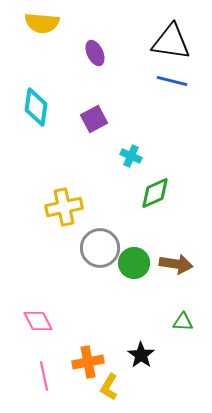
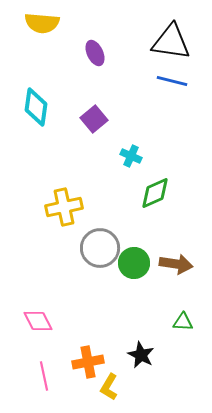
purple square: rotated 12 degrees counterclockwise
black star: rotated 8 degrees counterclockwise
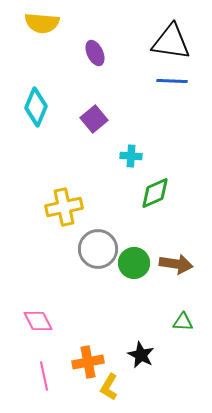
blue line: rotated 12 degrees counterclockwise
cyan diamond: rotated 15 degrees clockwise
cyan cross: rotated 20 degrees counterclockwise
gray circle: moved 2 px left, 1 px down
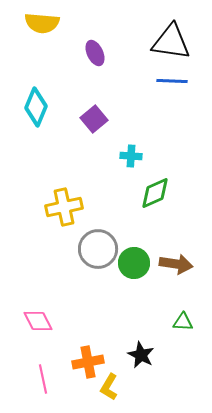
pink line: moved 1 px left, 3 px down
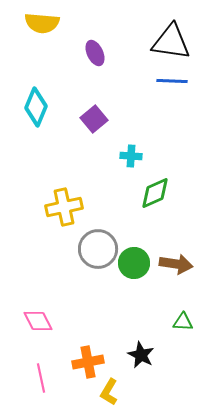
pink line: moved 2 px left, 1 px up
yellow L-shape: moved 5 px down
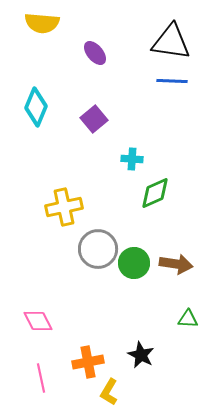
purple ellipse: rotated 15 degrees counterclockwise
cyan cross: moved 1 px right, 3 px down
green triangle: moved 5 px right, 3 px up
